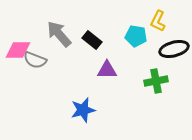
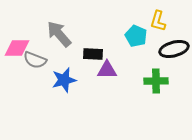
yellow L-shape: rotated 10 degrees counterclockwise
cyan pentagon: rotated 15 degrees clockwise
black rectangle: moved 1 px right, 14 px down; rotated 36 degrees counterclockwise
pink diamond: moved 1 px left, 2 px up
green cross: rotated 10 degrees clockwise
blue star: moved 19 px left, 30 px up
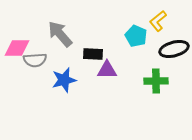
yellow L-shape: rotated 35 degrees clockwise
gray arrow: moved 1 px right
gray semicircle: rotated 25 degrees counterclockwise
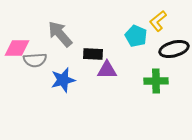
blue star: moved 1 px left
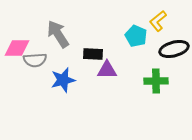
gray arrow: moved 2 px left; rotated 8 degrees clockwise
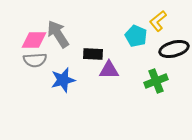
pink diamond: moved 17 px right, 8 px up
purple triangle: moved 2 px right
green cross: rotated 20 degrees counterclockwise
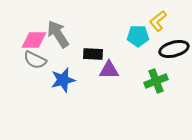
cyan pentagon: moved 2 px right; rotated 25 degrees counterclockwise
gray semicircle: rotated 30 degrees clockwise
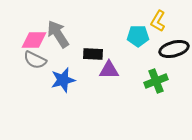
yellow L-shape: rotated 20 degrees counterclockwise
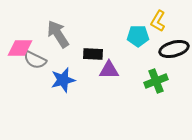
pink diamond: moved 14 px left, 8 px down
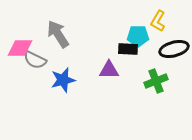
black rectangle: moved 35 px right, 5 px up
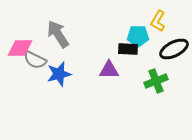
black ellipse: rotated 12 degrees counterclockwise
blue star: moved 4 px left, 6 px up
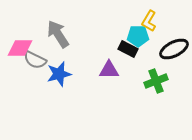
yellow L-shape: moved 9 px left
black rectangle: rotated 24 degrees clockwise
